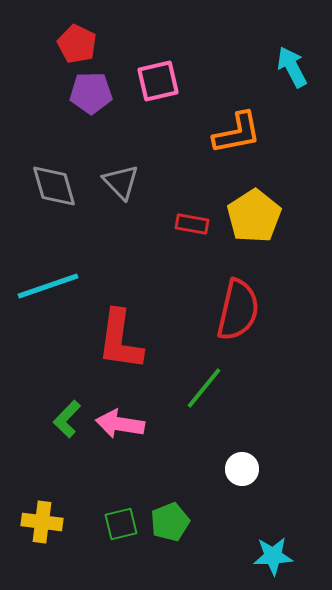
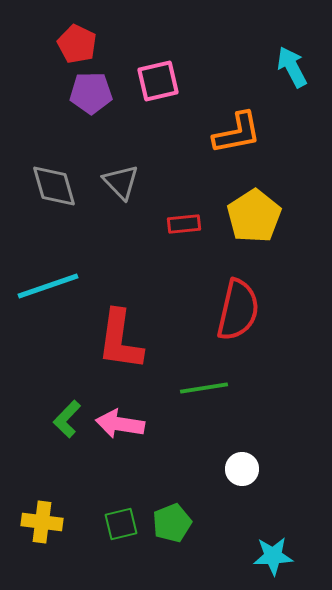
red rectangle: moved 8 px left; rotated 16 degrees counterclockwise
green line: rotated 42 degrees clockwise
green pentagon: moved 2 px right, 1 px down
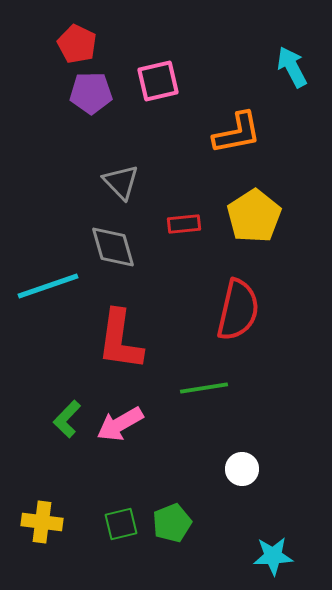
gray diamond: moved 59 px right, 61 px down
pink arrow: rotated 39 degrees counterclockwise
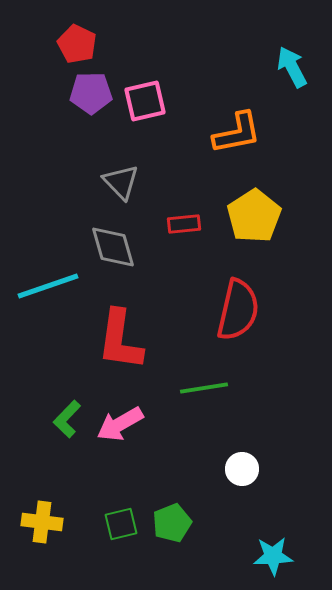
pink square: moved 13 px left, 20 px down
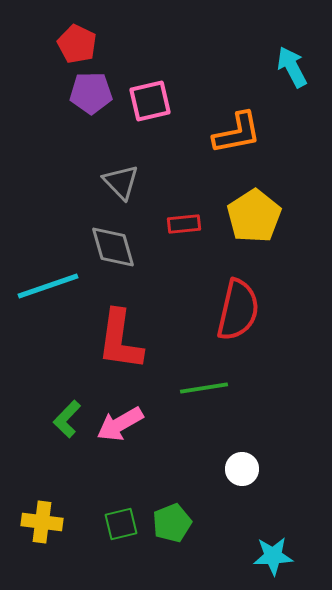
pink square: moved 5 px right
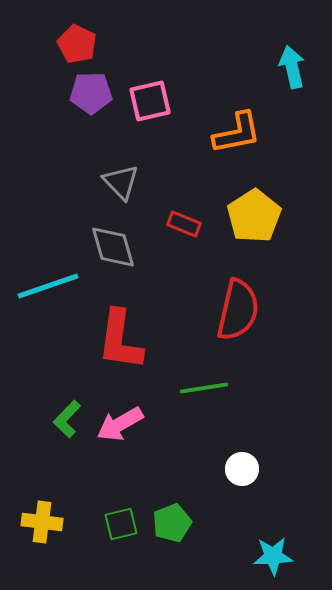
cyan arrow: rotated 15 degrees clockwise
red rectangle: rotated 28 degrees clockwise
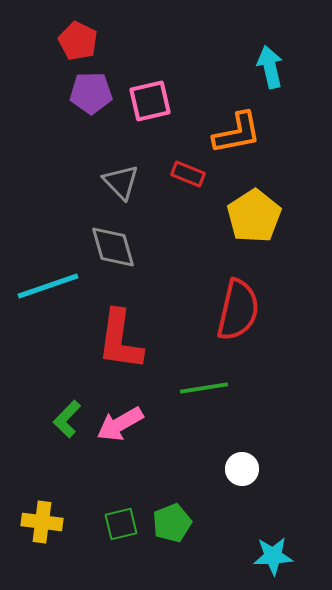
red pentagon: moved 1 px right, 3 px up
cyan arrow: moved 22 px left
red rectangle: moved 4 px right, 50 px up
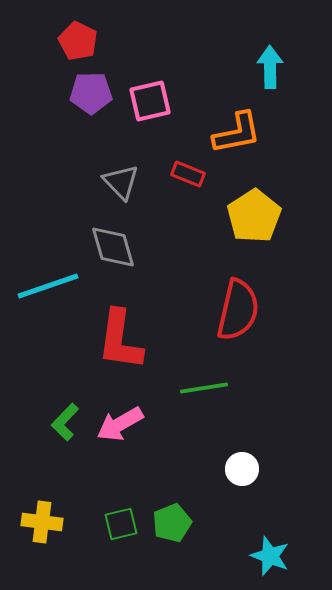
cyan arrow: rotated 12 degrees clockwise
green L-shape: moved 2 px left, 3 px down
cyan star: moved 3 px left; rotated 24 degrees clockwise
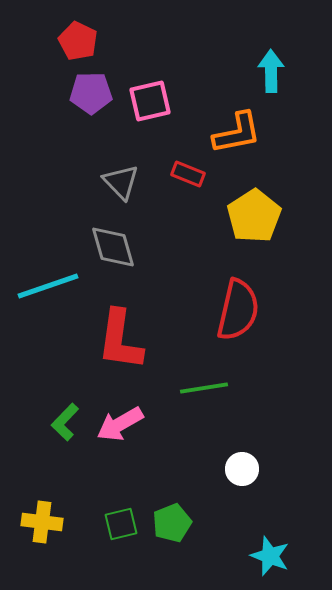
cyan arrow: moved 1 px right, 4 px down
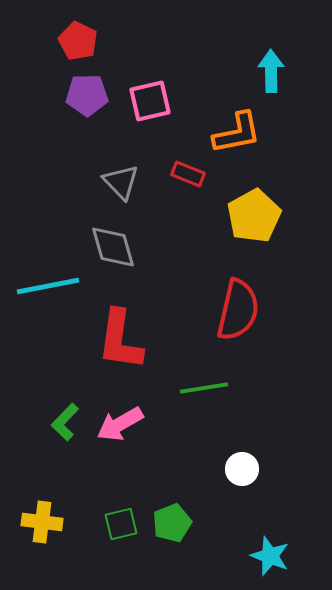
purple pentagon: moved 4 px left, 2 px down
yellow pentagon: rotated 4 degrees clockwise
cyan line: rotated 8 degrees clockwise
